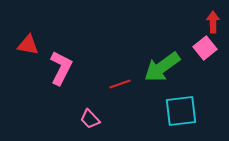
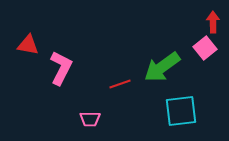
pink trapezoid: rotated 45 degrees counterclockwise
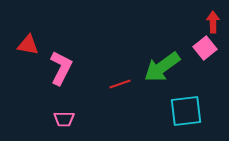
cyan square: moved 5 px right
pink trapezoid: moved 26 px left
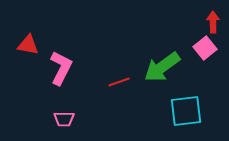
red line: moved 1 px left, 2 px up
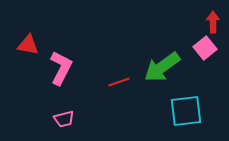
pink trapezoid: rotated 15 degrees counterclockwise
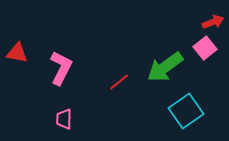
red arrow: rotated 70 degrees clockwise
red triangle: moved 11 px left, 8 px down
green arrow: moved 3 px right
red line: rotated 20 degrees counterclockwise
cyan square: rotated 28 degrees counterclockwise
pink trapezoid: rotated 105 degrees clockwise
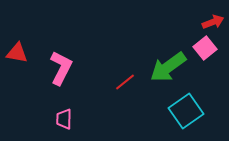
green arrow: moved 3 px right
red line: moved 6 px right
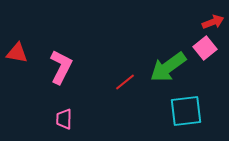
pink L-shape: moved 1 px up
cyan square: rotated 28 degrees clockwise
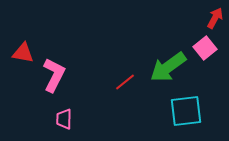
red arrow: moved 2 px right, 4 px up; rotated 40 degrees counterclockwise
red triangle: moved 6 px right
pink L-shape: moved 7 px left, 8 px down
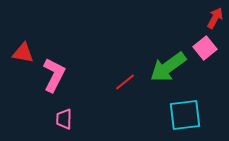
cyan square: moved 1 px left, 4 px down
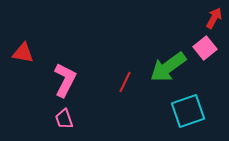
red arrow: moved 1 px left
pink L-shape: moved 11 px right, 5 px down
red line: rotated 25 degrees counterclockwise
cyan square: moved 3 px right, 4 px up; rotated 12 degrees counterclockwise
pink trapezoid: rotated 20 degrees counterclockwise
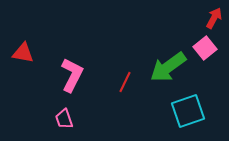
pink L-shape: moved 7 px right, 5 px up
